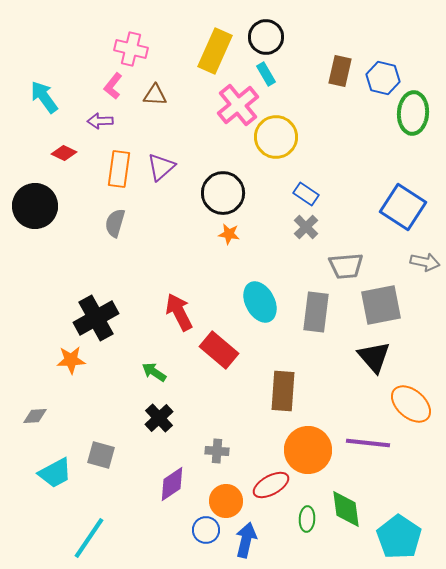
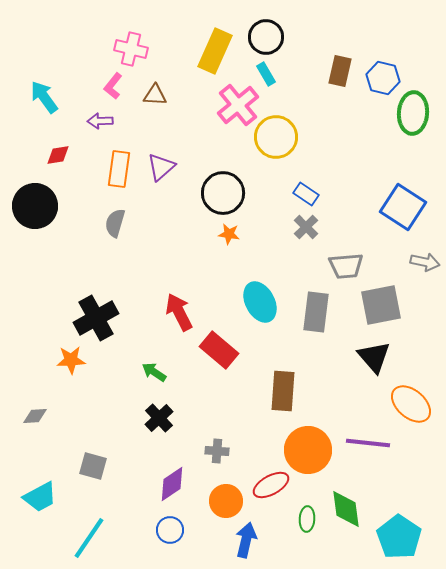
red diamond at (64, 153): moved 6 px left, 2 px down; rotated 35 degrees counterclockwise
gray square at (101, 455): moved 8 px left, 11 px down
cyan trapezoid at (55, 473): moved 15 px left, 24 px down
blue circle at (206, 530): moved 36 px left
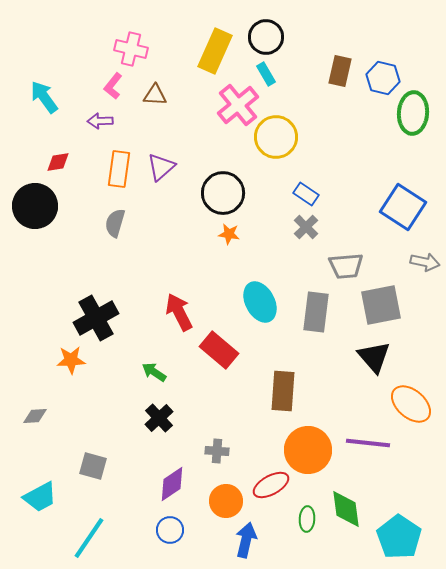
red diamond at (58, 155): moved 7 px down
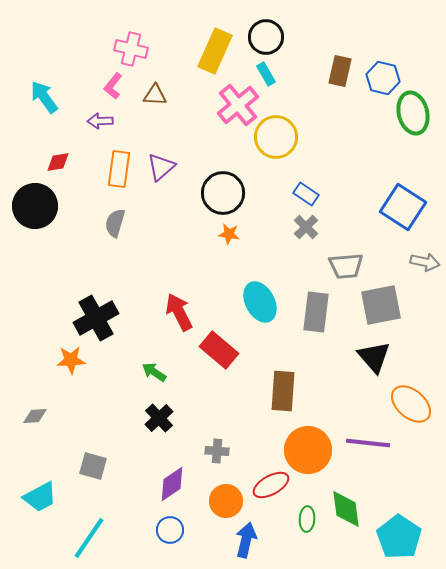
green ellipse at (413, 113): rotated 18 degrees counterclockwise
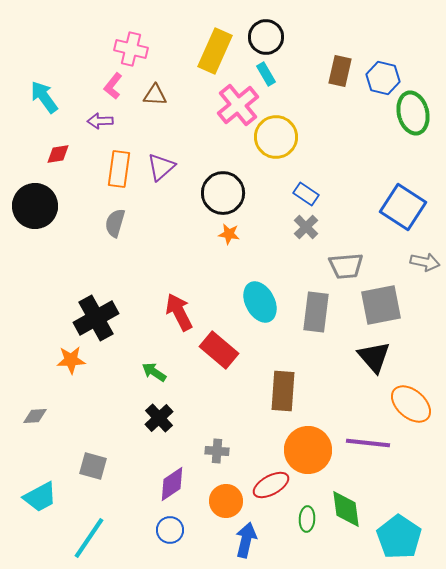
red diamond at (58, 162): moved 8 px up
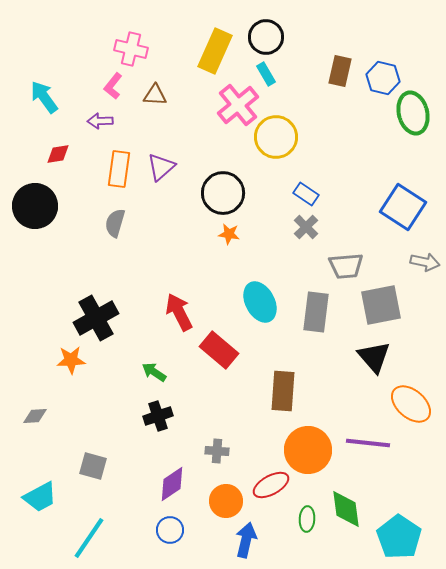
black cross at (159, 418): moved 1 px left, 2 px up; rotated 24 degrees clockwise
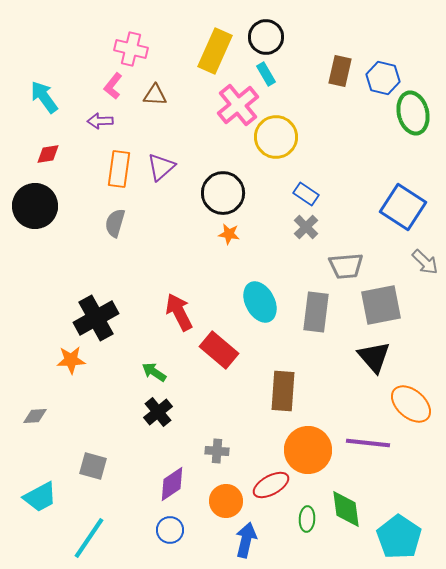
red diamond at (58, 154): moved 10 px left
gray arrow at (425, 262): rotated 32 degrees clockwise
black cross at (158, 416): moved 4 px up; rotated 20 degrees counterclockwise
